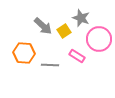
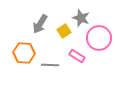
gray arrow: moved 3 px left, 2 px up; rotated 78 degrees clockwise
pink circle: moved 1 px up
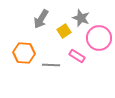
gray arrow: moved 1 px right, 5 px up
gray line: moved 1 px right
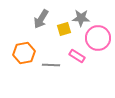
gray star: rotated 18 degrees counterclockwise
yellow square: moved 2 px up; rotated 16 degrees clockwise
pink circle: moved 1 px left
orange hexagon: rotated 15 degrees counterclockwise
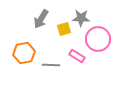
pink circle: moved 1 px down
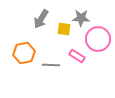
yellow square: rotated 24 degrees clockwise
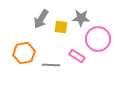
yellow square: moved 3 px left, 2 px up
